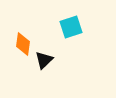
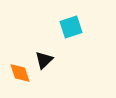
orange diamond: moved 3 px left, 29 px down; rotated 25 degrees counterclockwise
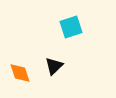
black triangle: moved 10 px right, 6 px down
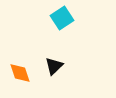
cyan square: moved 9 px left, 9 px up; rotated 15 degrees counterclockwise
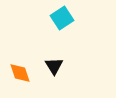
black triangle: rotated 18 degrees counterclockwise
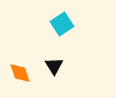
cyan square: moved 6 px down
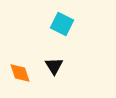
cyan square: rotated 30 degrees counterclockwise
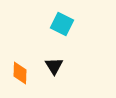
orange diamond: rotated 20 degrees clockwise
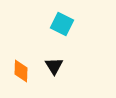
orange diamond: moved 1 px right, 2 px up
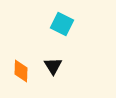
black triangle: moved 1 px left
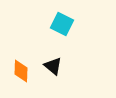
black triangle: rotated 18 degrees counterclockwise
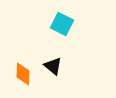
orange diamond: moved 2 px right, 3 px down
